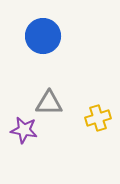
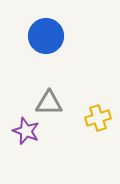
blue circle: moved 3 px right
purple star: moved 2 px right, 1 px down; rotated 12 degrees clockwise
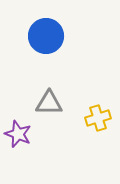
purple star: moved 8 px left, 3 px down
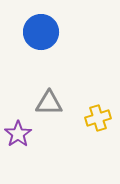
blue circle: moved 5 px left, 4 px up
purple star: rotated 16 degrees clockwise
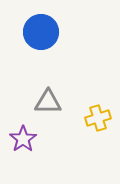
gray triangle: moved 1 px left, 1 px up
purple star: moved 5 px right, 5 px down
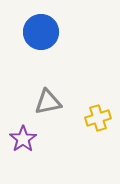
gray triangle: rotated 12 degrees counterclockwise
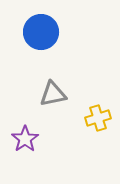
gray triangle: moved 5 px right, 8 px up
purple star: moved 2 px right
